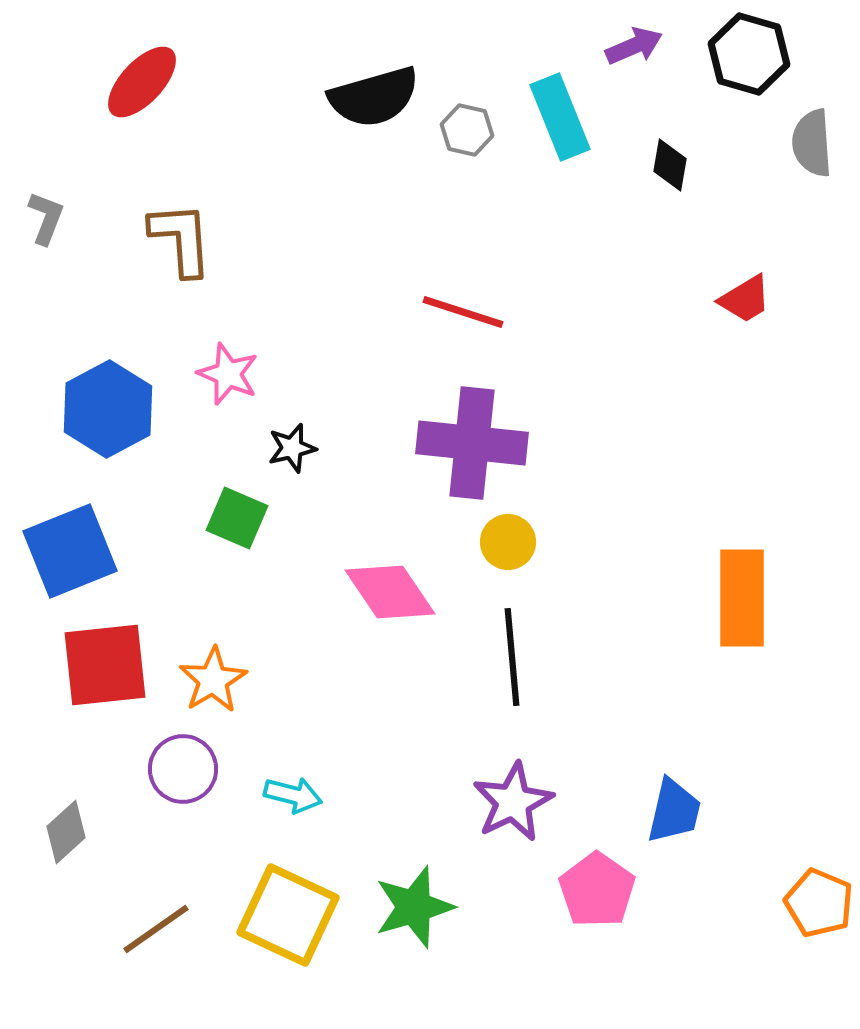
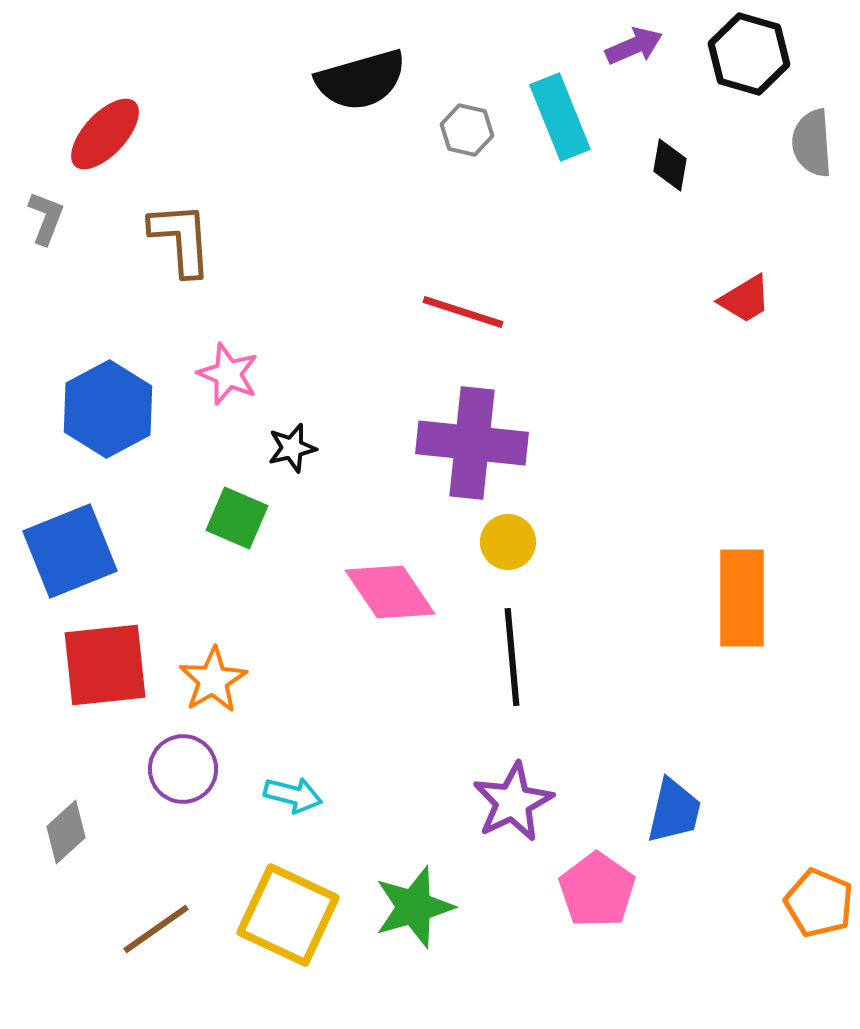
red ellipse: moved 37 px left, 52 px down
black semicircle: moved 13 px left, 17 px up
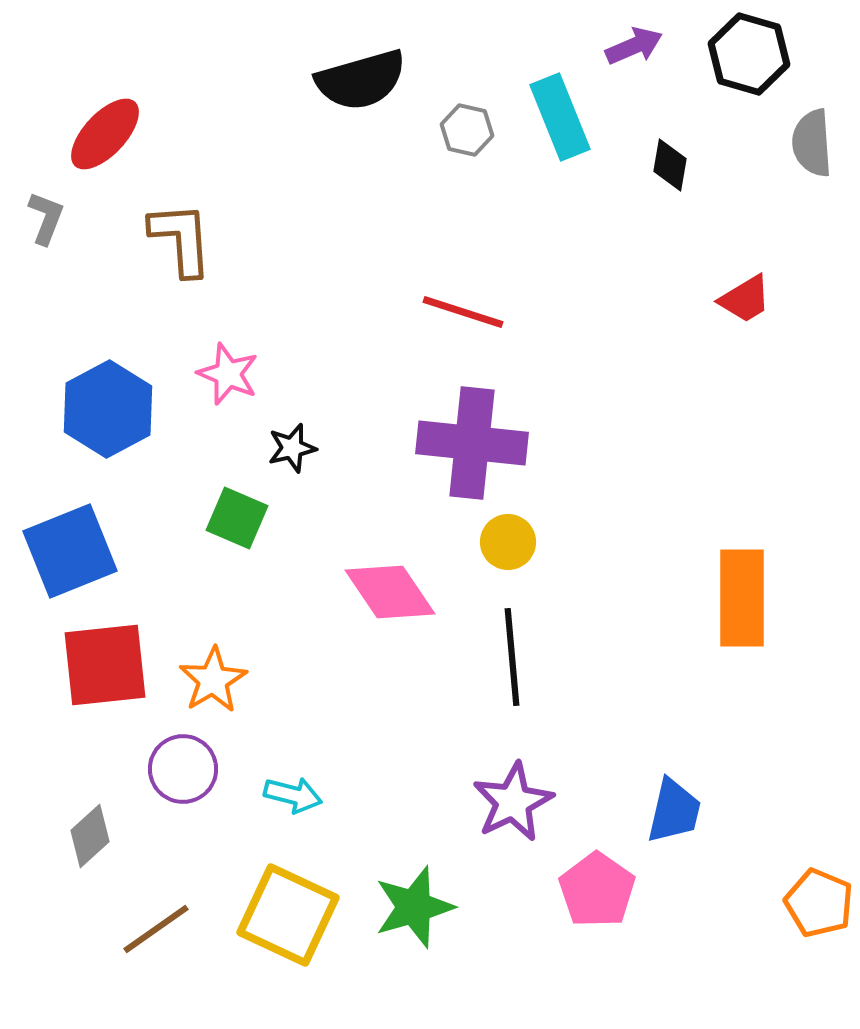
gray diamond: moved 24 px right, 4 px down
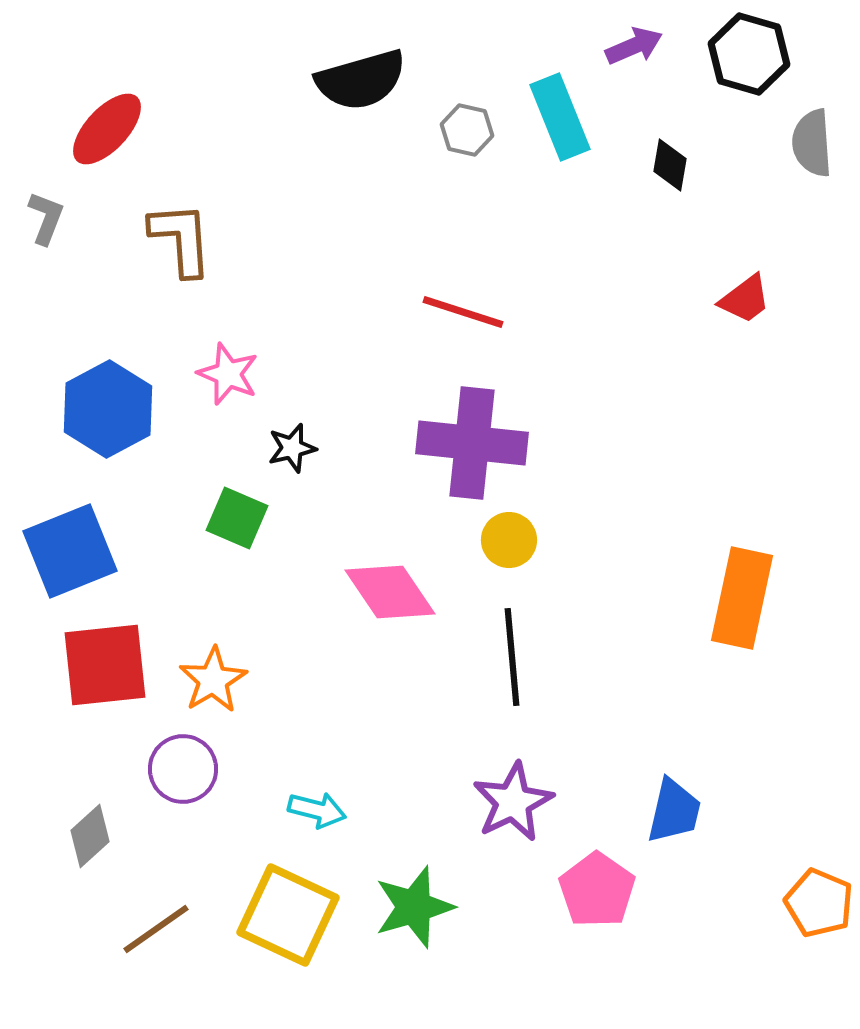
red ellipse: moved 2 px right, 5 px up
red trapezoid: rotated 6 degrees counterclockwise
yellow circle: moved 1 px right, 2 px up
orange rectangle: rotated 12 degrees clockwise
cyan arrow: moved 24 px right, 15 px down
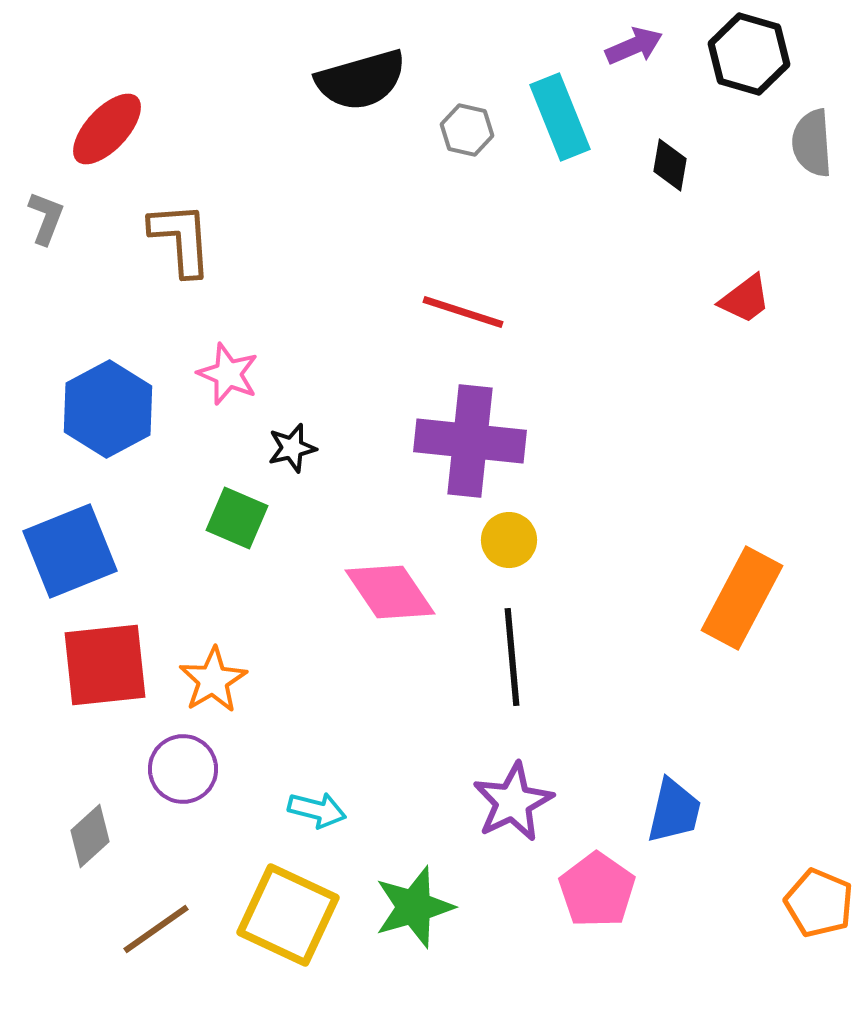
purple cross: moved 2 px left, 2 px up
orange rectangle: rotated 16 degrees clockwise
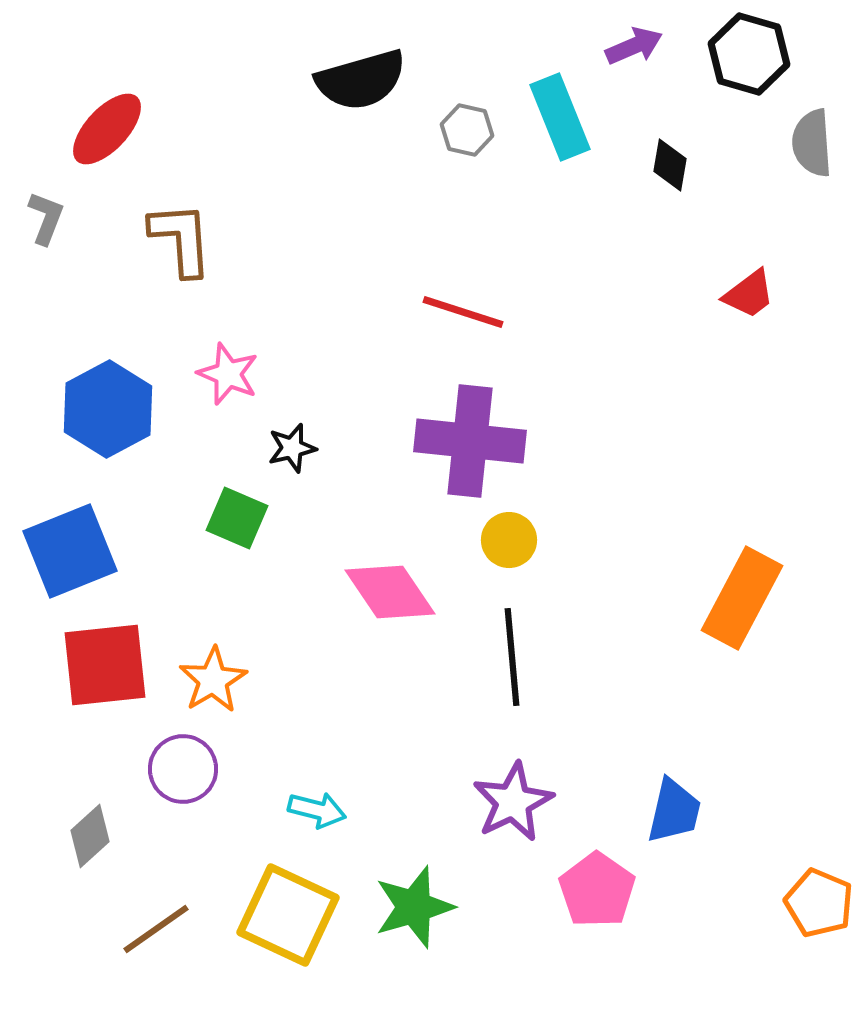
red trapezoid: moved 4 px right, 5 px up
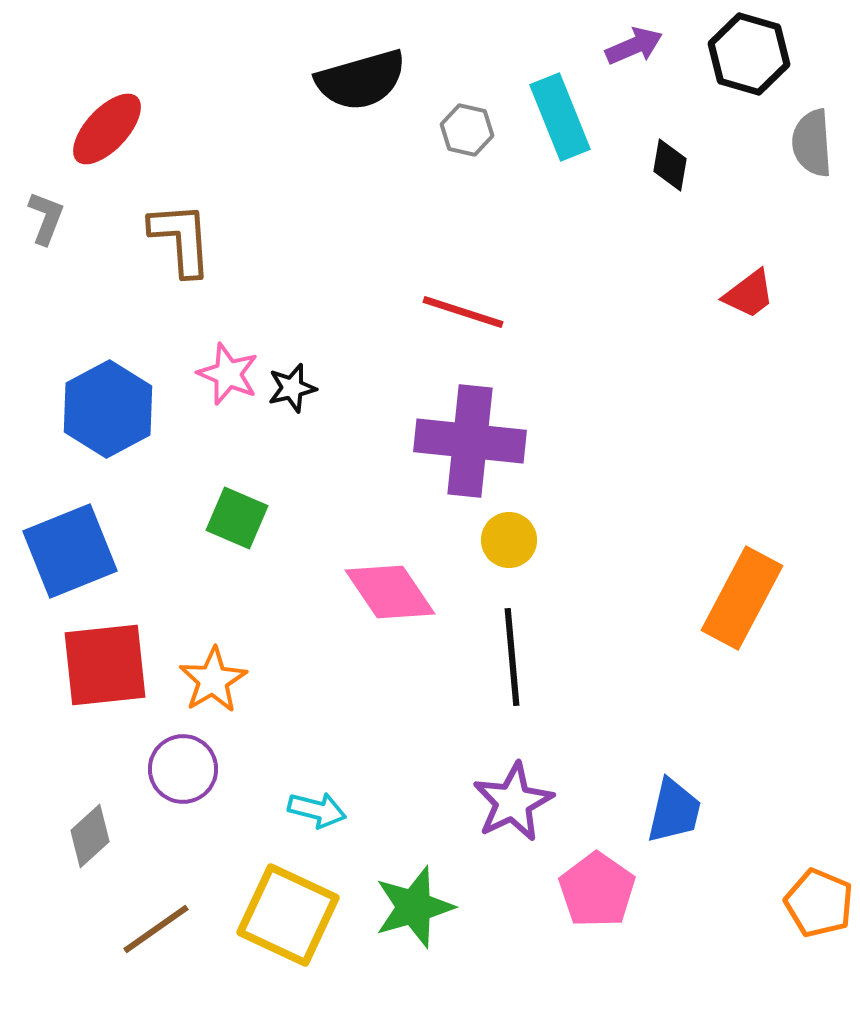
black star: moved 60 px up
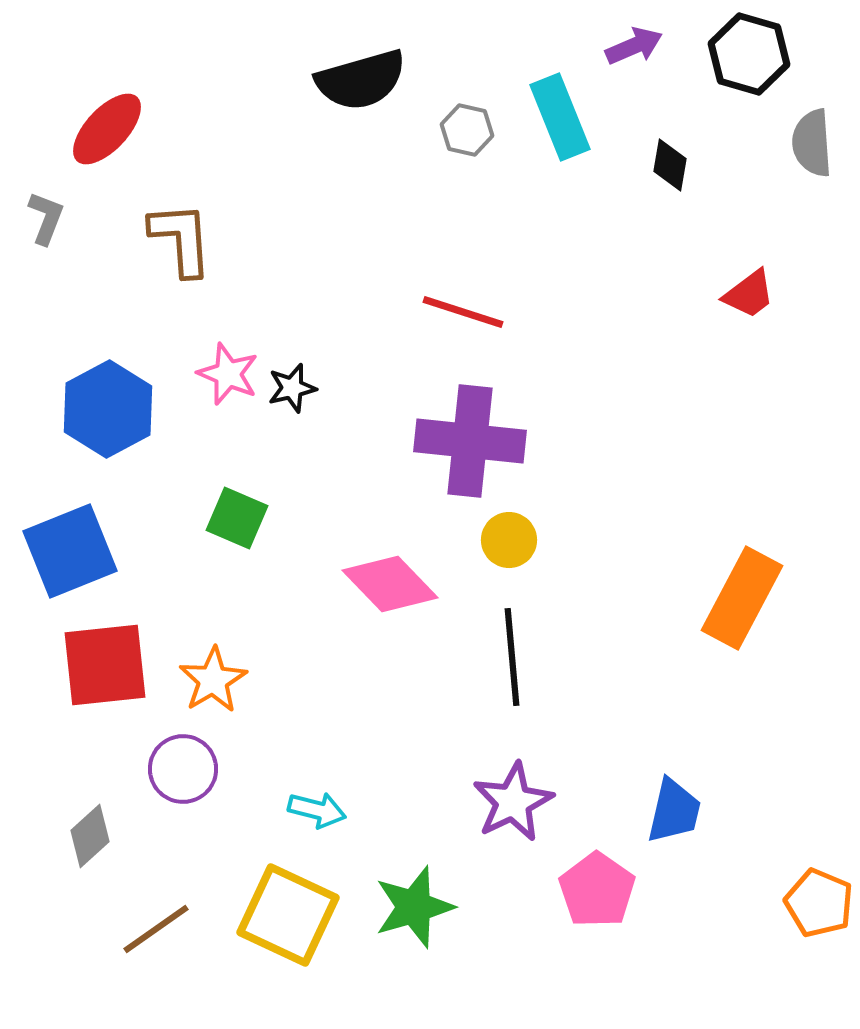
pink diamond: moved 8 px up; rotated 10 degrees counterclockwise
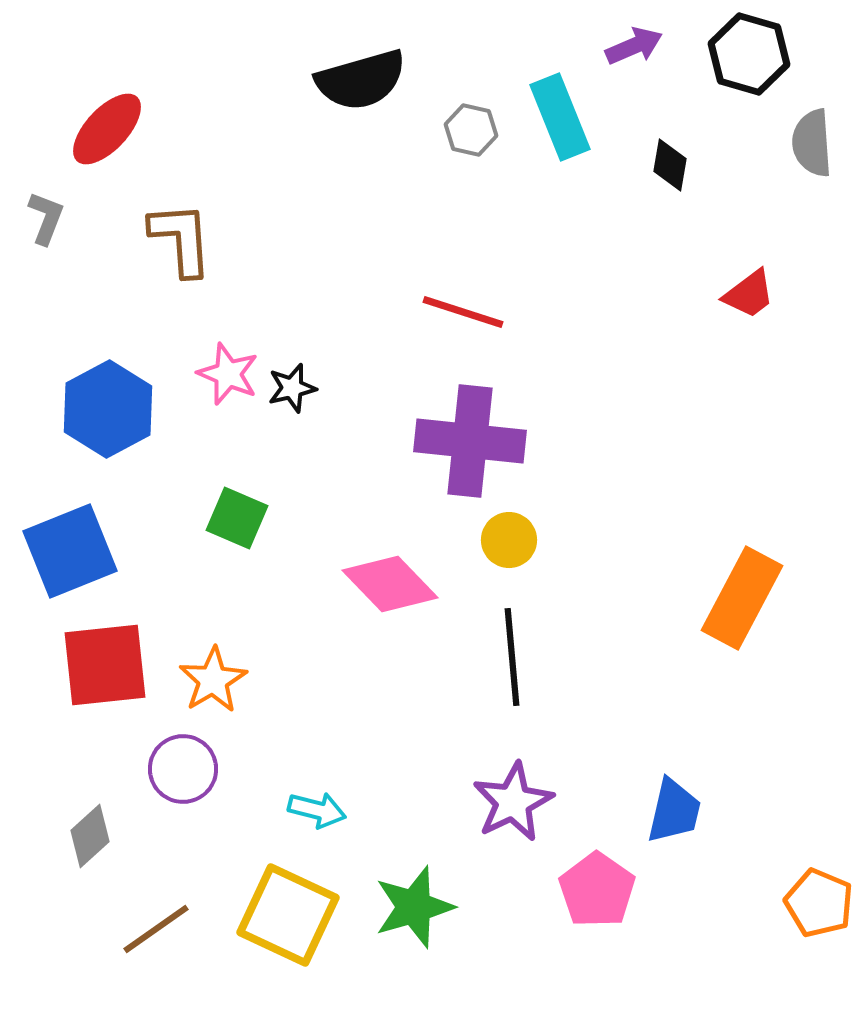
gray hexagon: moved 4 px right
